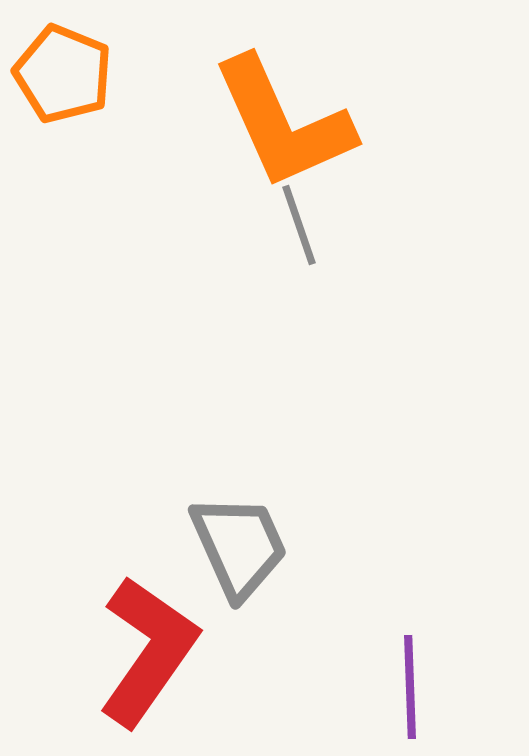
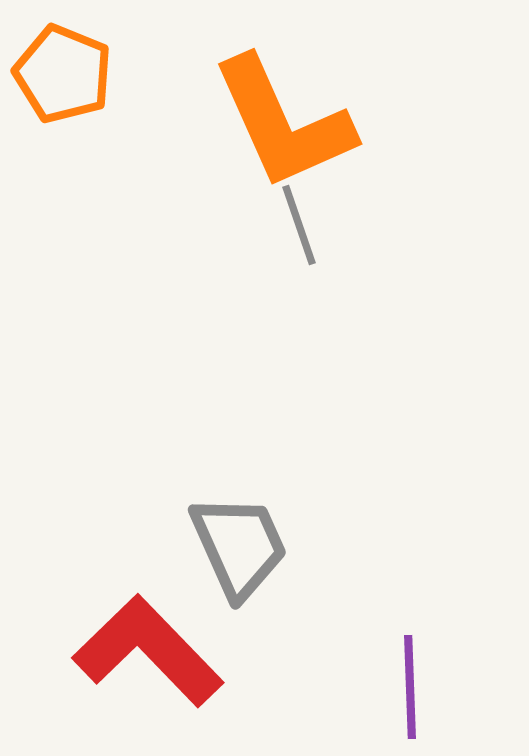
red L-shape: rotated 79 degrees counterclockwise
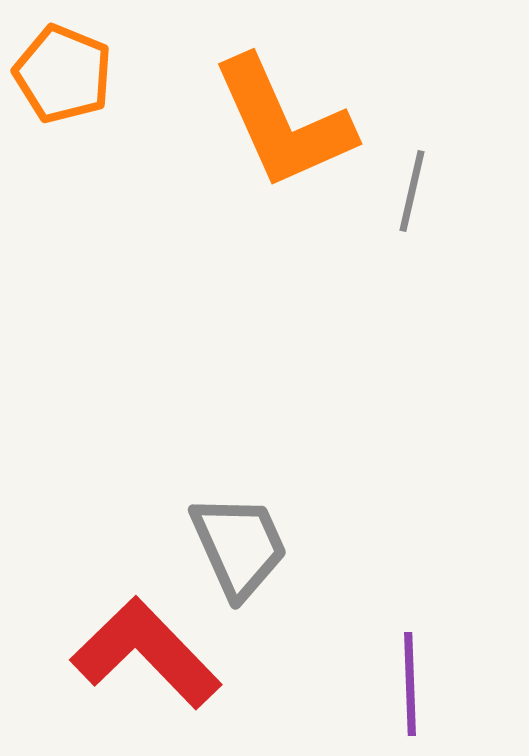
gray line: moved 113 px right, 34 px up; rotated 32 degrees clockwise
red L-shape: moved 2 px left, 2 px down
purple line: moved 3 px up
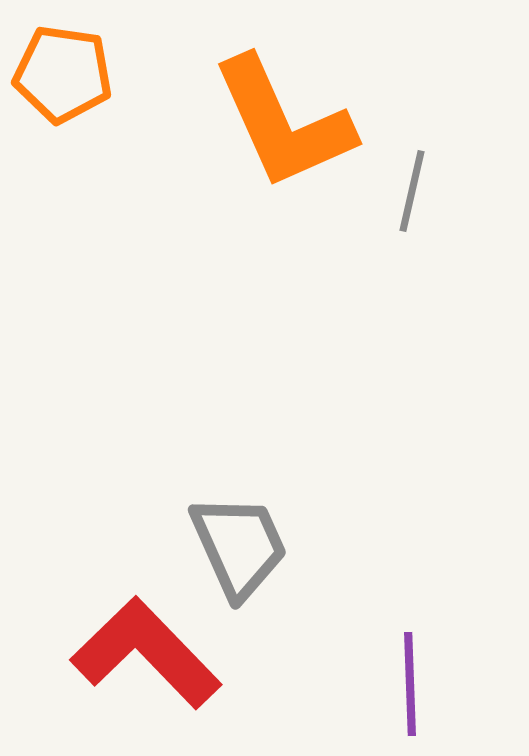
orange pentagon: rotated 14 degrees counterclockwise
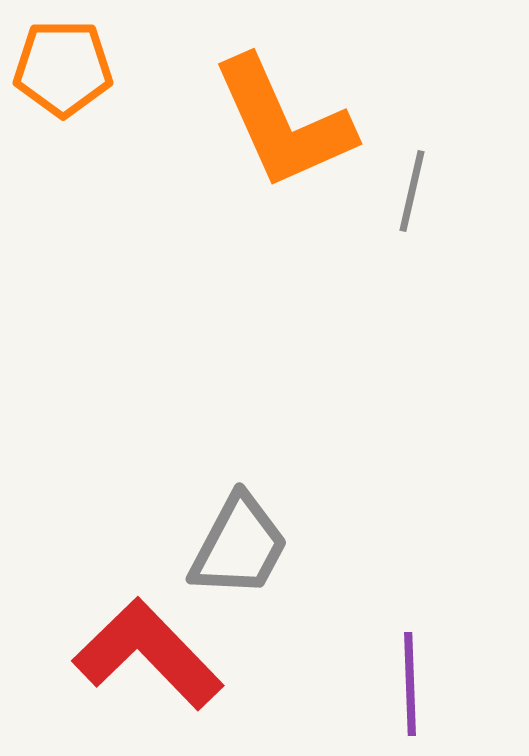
orange pentagon: moved 6 px up; rotated 8 degrees counterclockwise
gray trapezoid: rotated 52 degrees clockwise
red L-shape: moved 2 px right, 1 px down
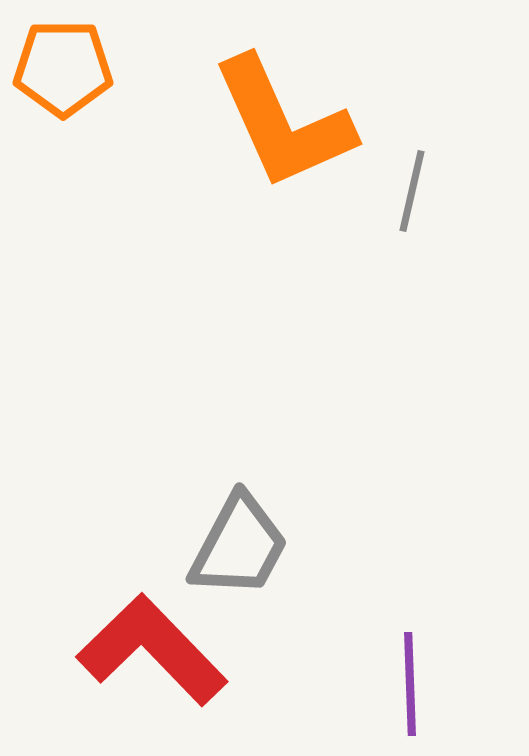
red L-shape: moved 4 px right, 4 px up
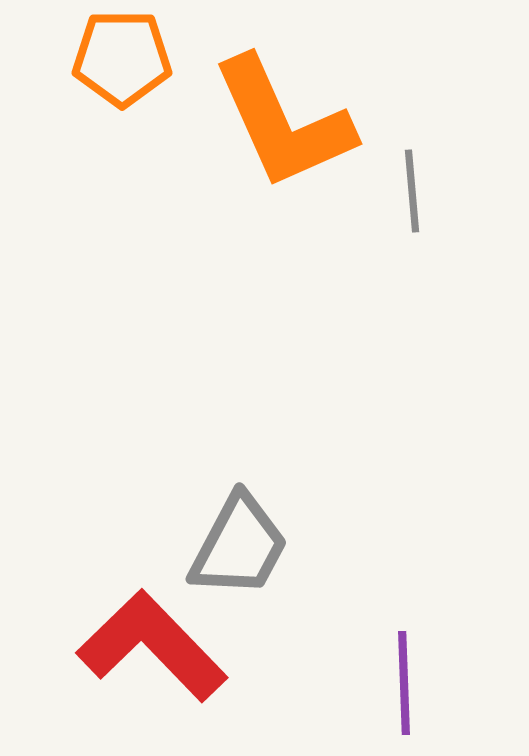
orange pentagon: moved 59 px right, 10 px up
gray line: rotated 18 degrees counterclockwise
red L-shape: moved 4 px up
purple line: moved 6 px left, 1 px up
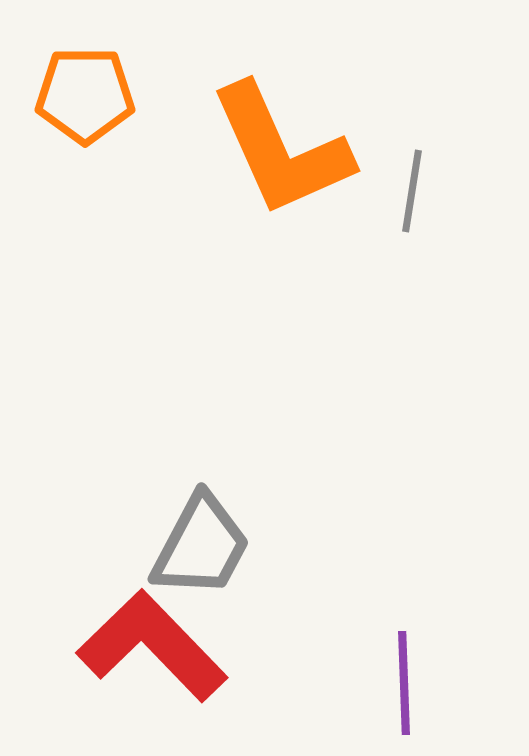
orange pentagon: moved 37 px left, 37 px down
orange L-shape: moved 2 px left, 27 px down
gray line: rotated 14 degrees clockwise
gray trapezoid: moved 38 px left
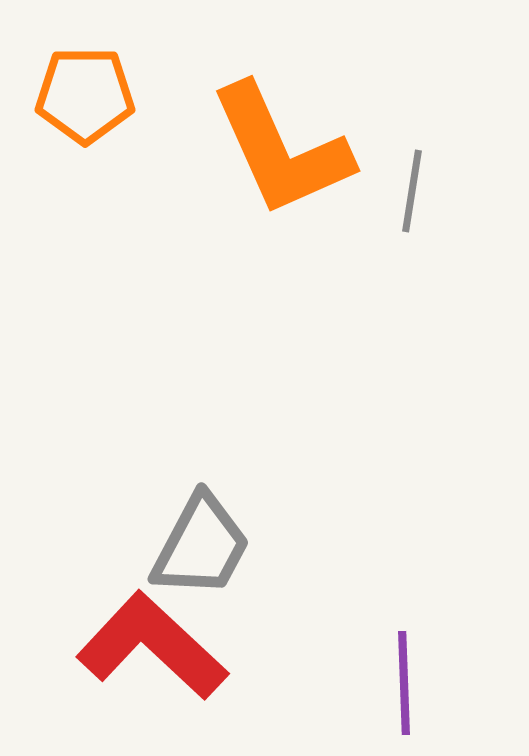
red L-shape: rotated 3 degrees counterclockwise
